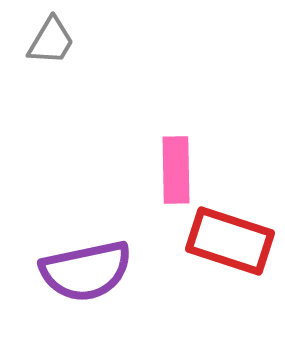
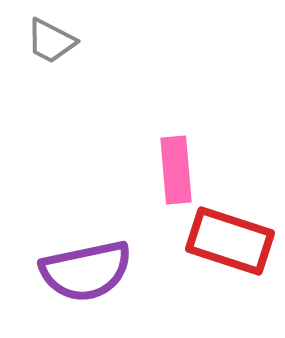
gray trapezoid: rotated 86 degrees clockwise
pink rectangle: rotated 4 degrees counterclockwise
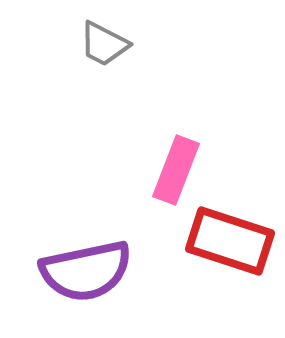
gray trapezoid: moved 53 px right, 3 px down
pink rectangle: rotated 26 degrees clockwise
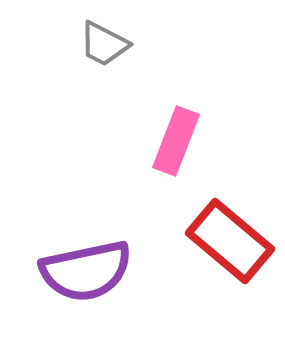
pink rectangle: moved 29 px up
red rectangle: rotated 22 degrees clockwise
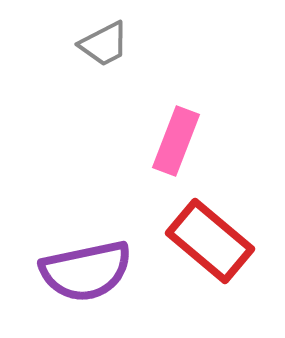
gray trapezoid: rotated 54 degrees counterclockwise
red rectangle: moved 20 px left
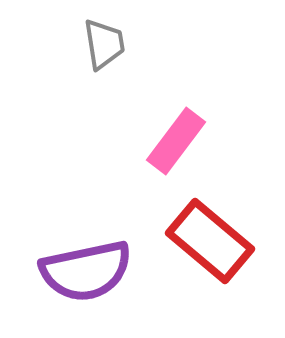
gray trapezoid: rotated 72 degrees counterclockwise
pink rectangle: rotated 16 degrees clockwise
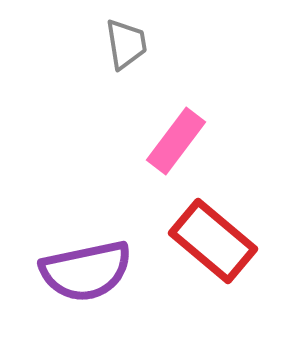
gray trapezoid: moved 22 px right
red rectangle: moved 3 px right
